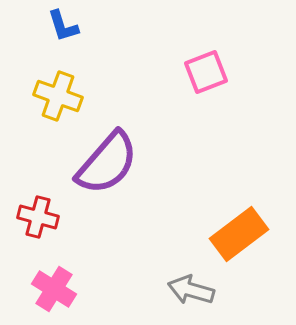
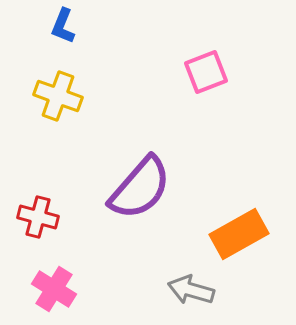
blue L-shape: rotated 39 degrees clockwise
purple semicircle: moved 33 px right, 25 px down
orange rectangle: rotated 8 degrees clockwise
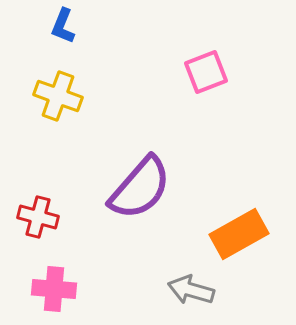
pink cross: rotated 27 degrees counterclockwise
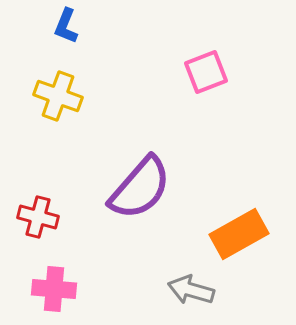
blue L-shape: moved 3 px right
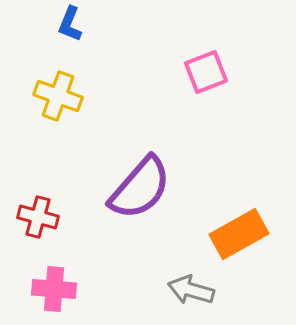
blue L-shape: moved 4 px right, 2 px up
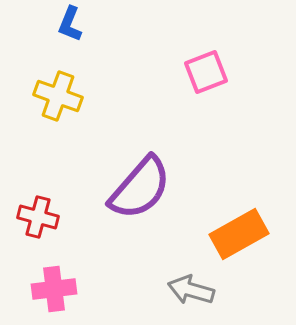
pink cross: rotated 12 degrees counterclockwise
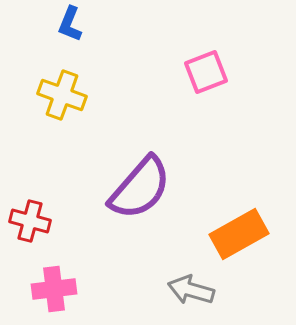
yellow cross: moved 4 px right, 1 px up
red cross: moved 8 px left, 4 px down
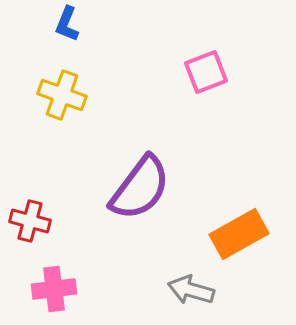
blue L-shape: moved 3 px left
purple semicircle: rotated 4 degrees counterclockwise
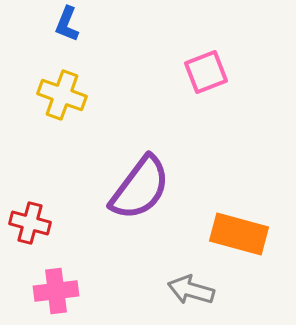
red cross: moved 2 px down
orange rectangle: rotated 44 degrees clockwise
pink cross: moved 2 px right, 2 px down
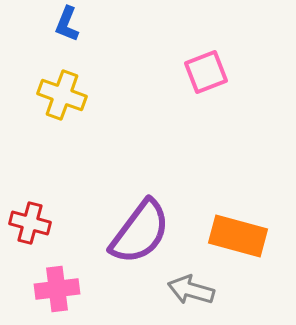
purple semicircle: moved 44 px down
orange rectangle: moved 1 px left, 2 px down
pink cross: moved 1 px right, 2 px up
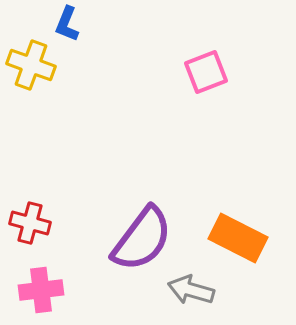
yellow cross: moved 31 px left, 30 px up
purple semicircle: moved 2 px right, 7 px down
orange rectangle: moved 2 px down; rotated 12 degrees clockwise
pink cross: moved 16 px left, 1 px down
